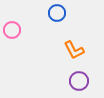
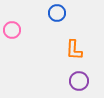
orange L-shape: rotated 30 degrees clockwise
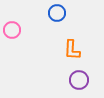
orange L-shape: moved 2 px left
purple circle: moved 1 px up
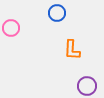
pink circle: moved 1 px left, 2 px up
purple circle: moved 8 px right, 6 px down
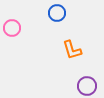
pink circle: moved 1 px right
orange L-shape: rotated 20 degrees counterclockwise
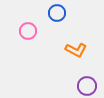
pink circle: moved 16 px right, 3 px down
orange L-shape: moved 4 px right; rotated 45 degrees counterclockwise
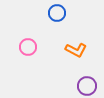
pink circle: moved 16 px down
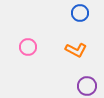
blue circle: moved 23 px right
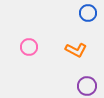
blue circle: moved 8 px right
pink circle: moved 1 px right
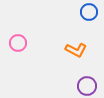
blue circle: moved 1 px right, 1 px up
pink circle: moved 11 px left, 4 px up
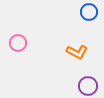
orange L-shape: moved 1 px right, 2 px down
purple circle: moved 1 px right
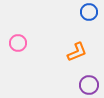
orange L-shape: rotated 50 degrees counterclockwise
purple circle: moved 1 px right, 1 px up
